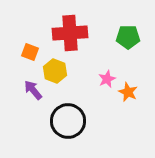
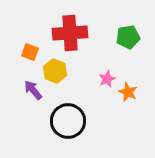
green pentagon: rotated 10 degrees counterclockwise
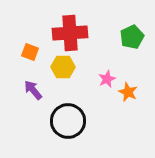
green pentagon: moved 4 px right; rotated 15 degrees counterclockwise
yellow hexagon: moved 8 px right, 4 px up; rotated 20 degrees counterclockwise
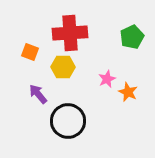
purple arrow: moved 5 px right, 4 px down
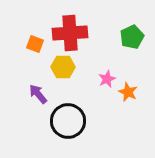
orange square: moved 5 px right, 8 px up
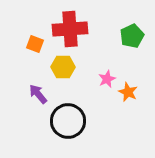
red cross: moved 4 px up
green pentagon: moved 1 px up
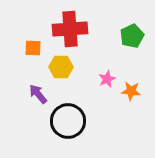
orange square: moved 2 px left, 4 px down; rotated 18 degrees counterclockwise
yellow hexagon: moved 2 px left
orange star: moved 3 px right, 1 px up; rotated 18 degrees counterclockwise
